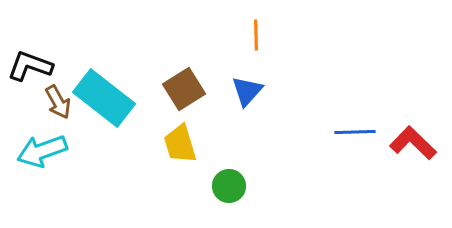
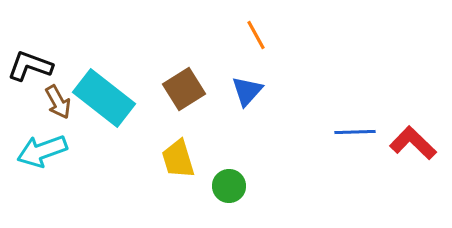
orange line: rotated 28 degrees counterclockwise
yellow trapezoid: moved 2 px left, 15 px down
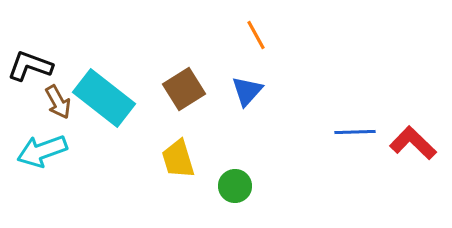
green circle: moved 6 px right
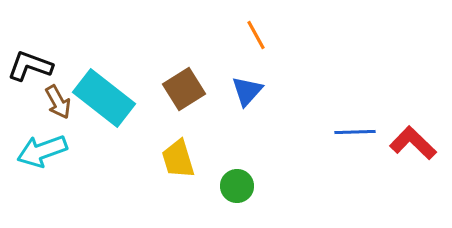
green circle: moved 2 px right
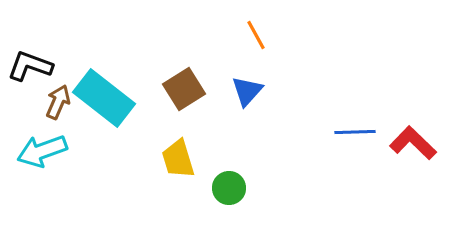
brown arrow: rotated 128 degrees counterclockwise
green circle: moved 8 px left, 2 px down
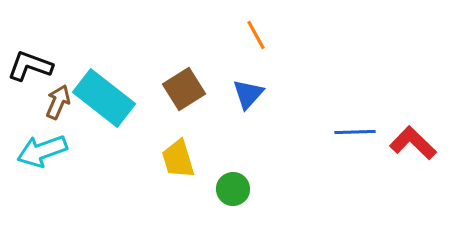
blue triangle: moved 1 px right, 3 px down
green circle: moved 4 px right, 1 px down
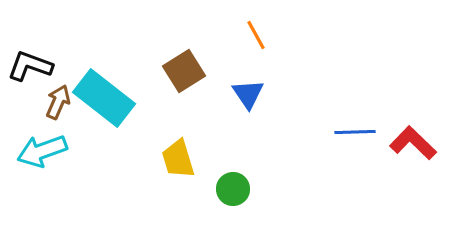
brown square: moved 18 px up
blue triangle: rotated 16 degrees counterclockwise
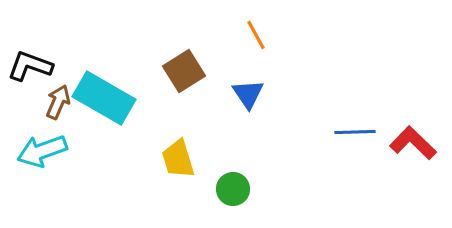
cyan rectangle: rotated 8 degrees counterclockwise
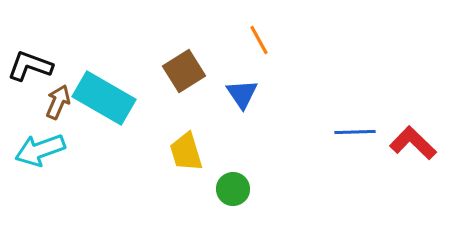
orange line: moved 3 px right, 5 px down
blue triangle: moved 6 px left
cyan arrow: moved 2 px left, 1 px up
yellow trapezoid: moved 8 px right, 7 px up
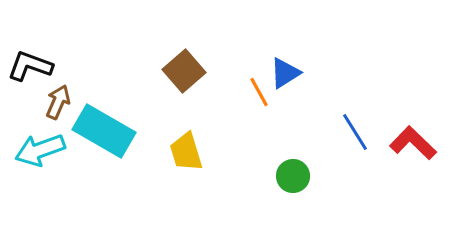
orange line: moved 52 px down
brown square: rotated 9 degrees counterclockwise
blue triangle: moved 43 px right, 21 px up; rotated 32 degrees clockwise
cyan rectangle: moved 33 px down
blue line: rotated 60 degrees clockwise
green circle: moved 60 px right, 13 px up
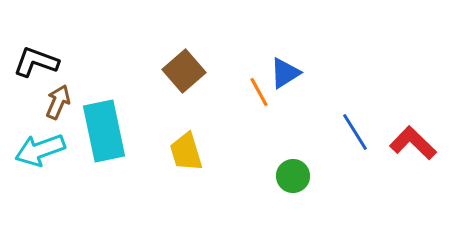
black L-shape: moved 6 px right, 4 px up
cyan rectangle: rotated 48 degrees clockwise
